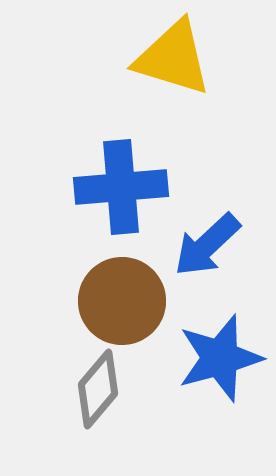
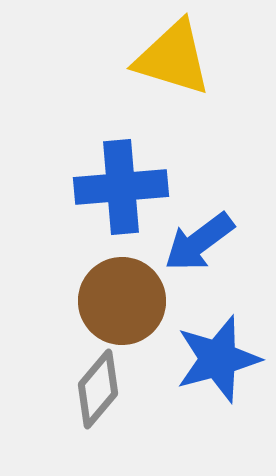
blue arrow: moved 8 px left, 3 px up; rotated 6 degrees clockwise
blue star: moved 2 px left, 1 px down
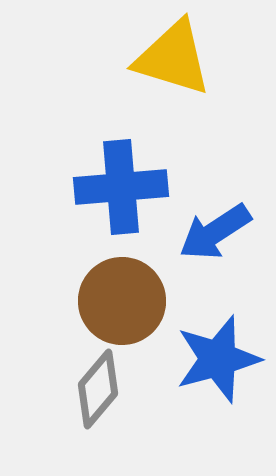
blue arrow: moved 16 px right, 10 px up; rotated 4 degrees clockwise
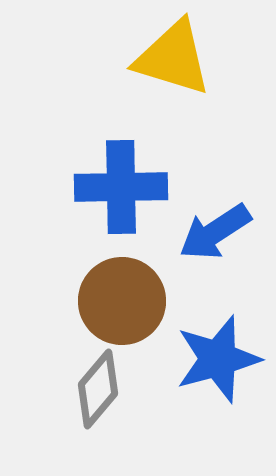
blue cross: rotated 4 degrees clockwise
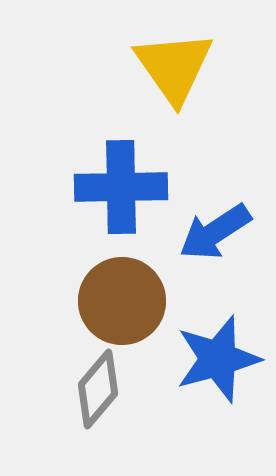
yellow triangle: moved 1 px right, 9 px down; rotated 38 degrees clockwise
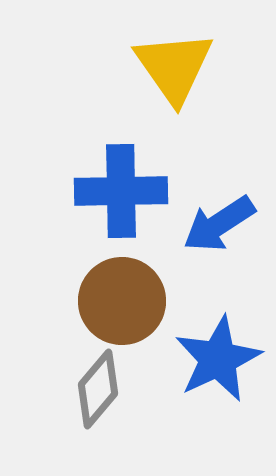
blue cross: moved 4 px down
blue arrow: moved 4 px right, 8 px up
blue star: rotated 10 degrees counterclockwise
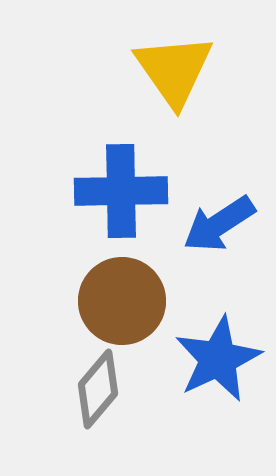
yellow triangle: moved 3 px down
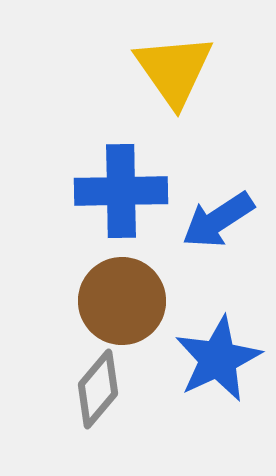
blue arrow: moved 1 px left, 4 px up
